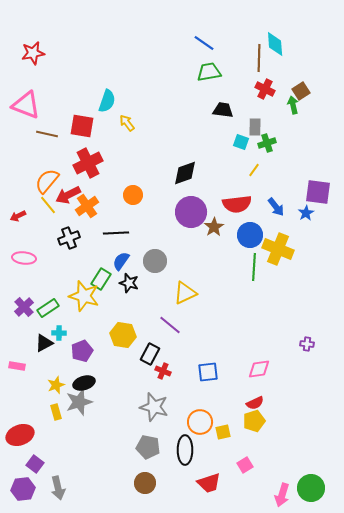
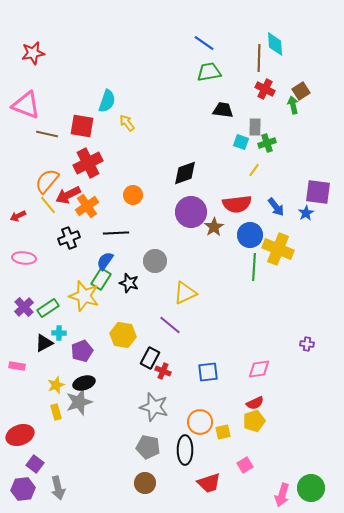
blue semicircle at (121, 261): moved 16 px left
black rectangle at (150, 354): moved 4 px down
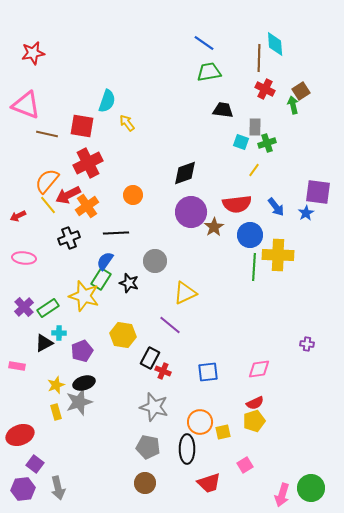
yellow cross at (278, 249): moved 6 px down; rotated 20 degrees counterclockwise
black ellipse at (185, 450): moved 2 px right, 1 px up
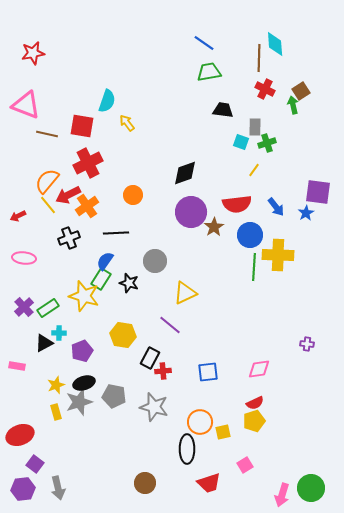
red cross at (163, 371): rotated 28 degrees counterclockwise
gray pentagon at (148, 447): moved 34 px left, 51 px up
